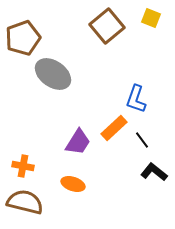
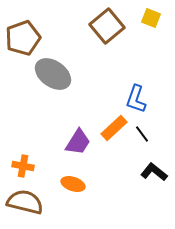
black line: moved 6 px up
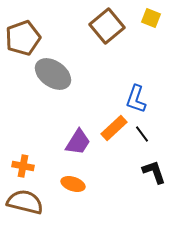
black L-shape: rotated 32 degrees clockwise
